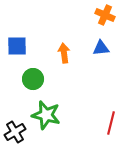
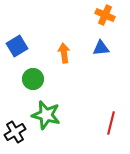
blue square: rotated 30 degrees counterclockwise
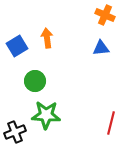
orange arrow: moved 17 px left, 15 px up
green circle: moved 2 px right, 2 px down
green star: rotated 12 degrees counterclockwise
black cross: rotated 10 degrees clockwise
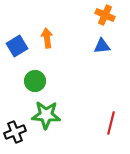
blue triangle: moved 1 px right, 2 px up
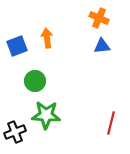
orange cross: moved 6 px left, 3 px down
blue square: rotated 10 degrees clockwise
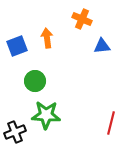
orange cross: moved 17 px left, 1 px down
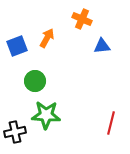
orange arrow: rotated 36 degrees clockwise
black cross: rotated 10 degrees clockwise
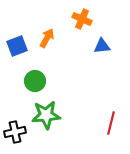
green star: rotated 8 degrees counterclockwise
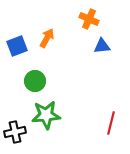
orange cross: moved 7 px right
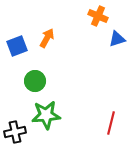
orange cross: moved 9 px right, 3 px up
blue triangle: moved 15 px right, 7 px up; rotated 12 degrees counterclockwise
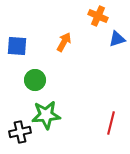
orange arrow: moved 17 px right, 4 px down
blue square: rotated 25 degrees clockwise
green circle: moved 1 px up
black cross: moved 5 px right
